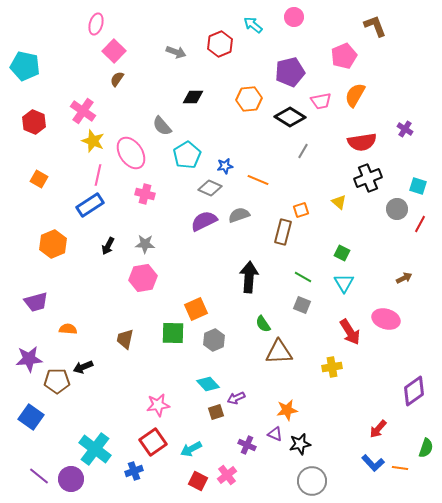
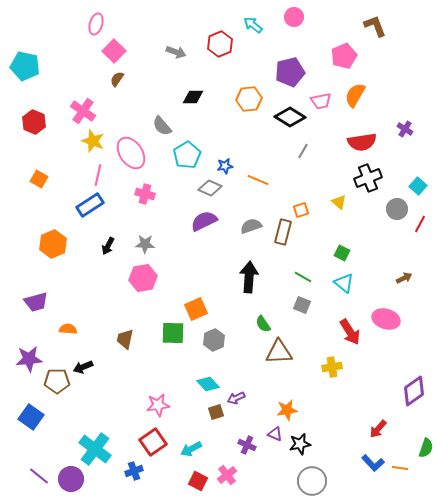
cyan square at (418, 186): rotated 24 degrees clockwise
gray semicircle at (239, 215): moved 12 px right, 11 px down
cyan triangle at (344, 283): rotated 20 degrees counterclockwise
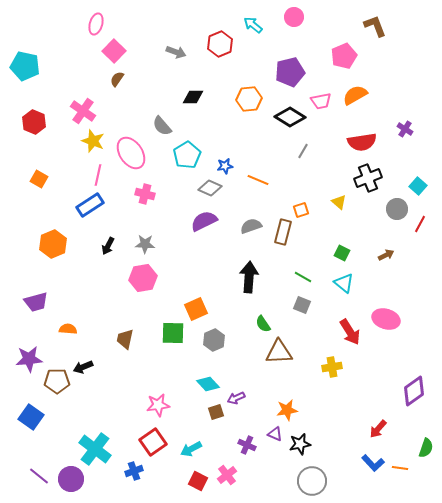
orange semicircle at (355, 95): rotated 30 degrees clockwise
brown arrow at (404, 278): moved 18 px left, 23 px up
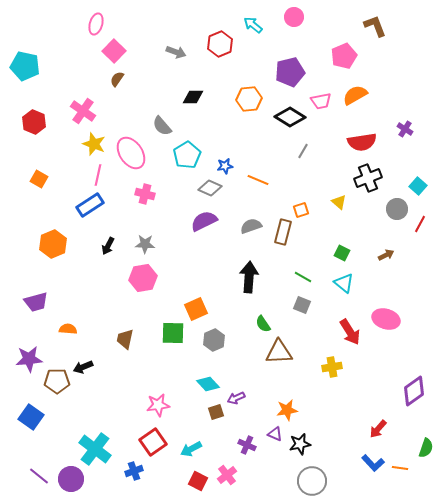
yellow star at (93, 141): moved 1 px right, 3 px down
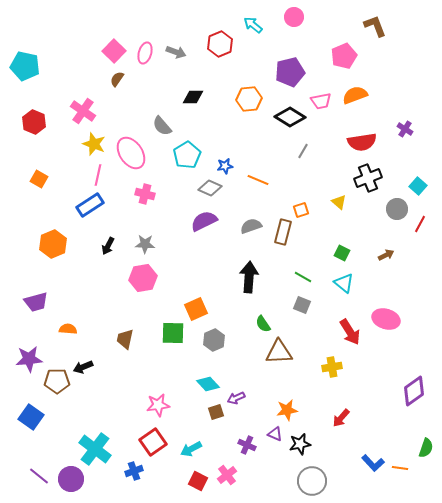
pink ellipse at (96, 24): moved 49 px right, 29 px down
orange semicircle at (355, 95): rotated 10 degrees clockwise
red arrow at (378, 429): moved 37 px left, 11 px up
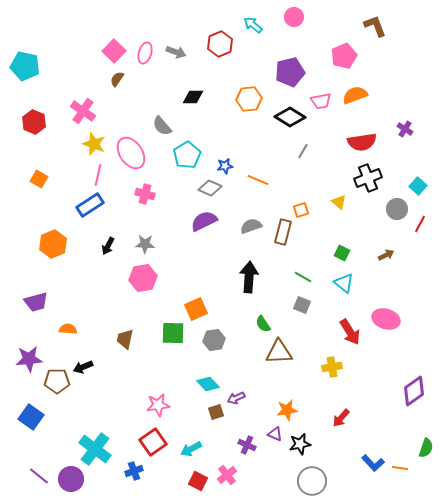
gray hexagon at (214, 340): rotated 15 degrees clockwise
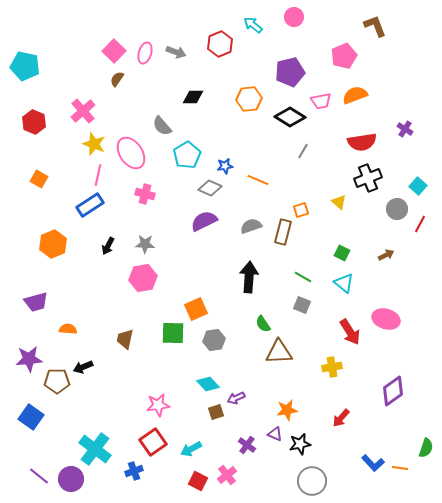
pink cross at (83, 111): rotated 15 degrees clockwise
purple diamond at (414, 391): moved 21 px left
purple cross at (247, 445): rotated 12 degrees clockwise
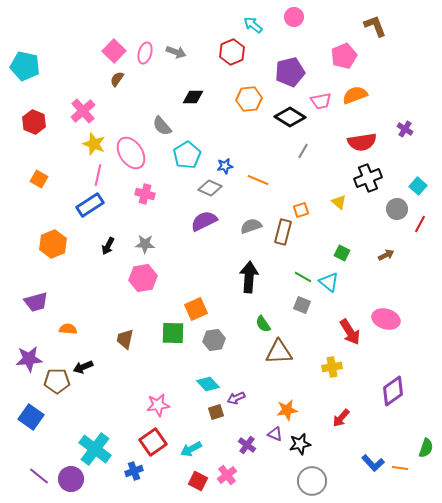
red hexagon at (220, 44): moved 12 px right, 8 px down
cyan triangle at (344, 283): moved 15 px left, 1 px up
